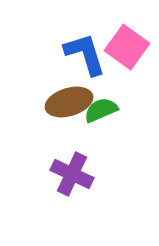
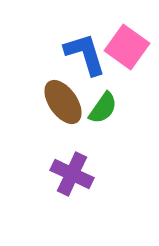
brown ellipse: moved 6 px left; rotated 72 degrees clockwise
green semicircle: moved 2 px right, 2 px up; rotated 148 degrees clockwise
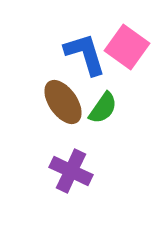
purple cross: moved 1 px left, 3 px up
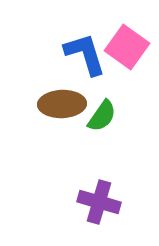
brown ellipse: moved 1 px left, 2 px down; rotated 57 degrees counterclockwise
green semicircle: moved 1 px left, 8 px down
purple cross: moved 28 px right, 31 px down; rotated 9 degrees counterclockwise
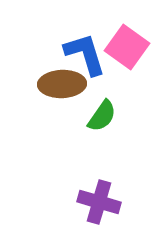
brown ellipse: moved 20 px up
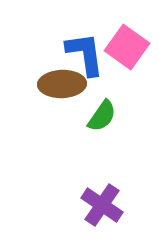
blue L-shape: rotated 9 degrees clockwise
purple cross: moved 3 px right, 3 px down; rotated 18 degrees clockwise
